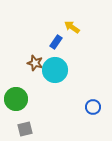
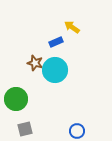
blue rectangle: rotated 32 degrees clockwise
blue circle: moved 16 px left, 24 px down
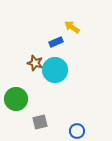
gray square: moved 15 px right, 7 px up
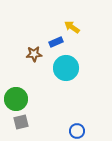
brown star: moved 1 px left, 9 px up; rotated 21 degrees counterclockwise
cyan circle: moved 11 px right, 2 px up
gray square: moved 19 px left
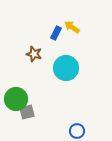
blue rectangle: moved 9 px up; rotated 40 degrees counterclockwise
brown star: rotated 21 degrees clockwise
gray square: moved 6 px right, 10 px up
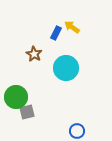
brown star: rotated 14 degrees clockwise
green circle: moved 2 px up
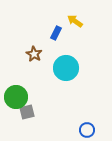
yellow arrow: moved 3 px right, 6 px up
blue circle: moved 10 px right, 1 px up
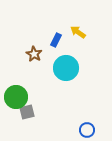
yellow arrow: moved 3 px right, 11 px down
blue rectangle: moved 7 px down
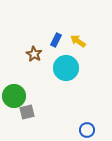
yellow arrow: moved 9 px down
green circle: moved 2 px left, 1 px up
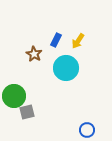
yellow arrow: rotated 91 degrees counterclockwise
